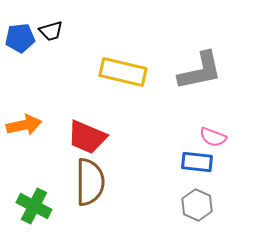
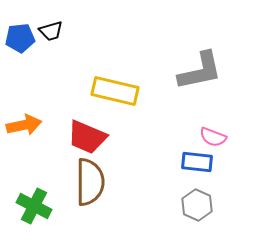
yellow rectangle: moved 8 px left, 19 px down
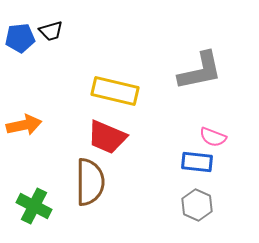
red trapezoid: moved 20 px right
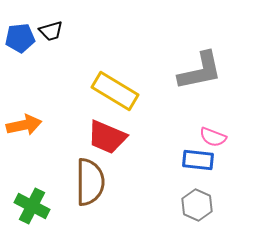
yellow rectangle: rotated 18 degrees clockwise
blue rectangle: moved 1 px right, 2 px up
green cross: moved 2 px left
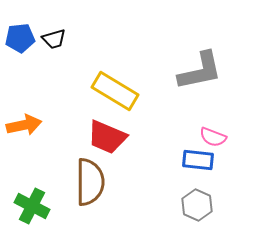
black trapezoid: moved 3 px right, 8 px down
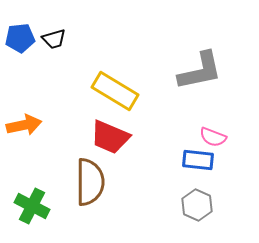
red trapezoid: moved 3 px right
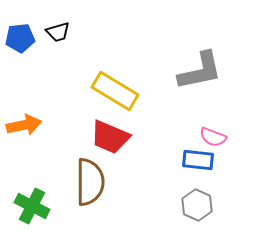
black trapezoid: moved 4 px right, 7 px up
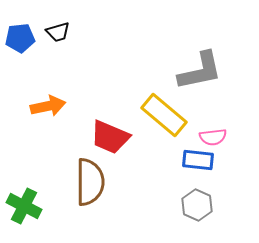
yellow rectangle: moved 49 px right, 24 px down; rotated 9 degrees clockwise
orange arrow: moved 24 px right, 19 px up
pink semicircle: rotated 28 degrees counterclockwise
green cross: moved 8 px left
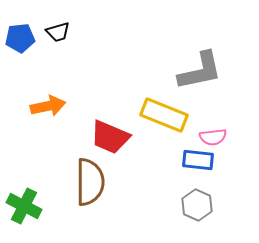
yellow rectangle: rotated 18 degrees counterclockwise
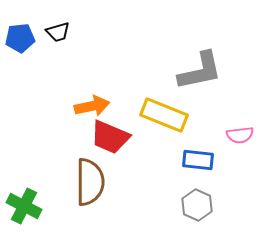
orange arrow: moved 44 px right
pink semicircle: moved 27 px right, 2 px up
